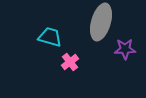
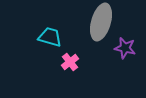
purple star: moved 1 px up; rotated 15 degrees clockwise
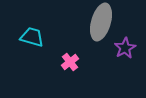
cyan trapezoid: moved 18 px left
purple star: rotated 30 degrees clockwise
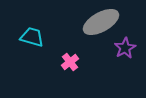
gray ellipse: rotated 45 degrees clockwise
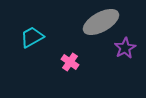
cyan trapezoid: rotated 45 degrees counterclockwise
pink cross: rotated 18 degrees counterclockwise
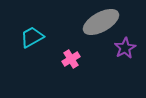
pink cross: moved 1 px right, 3 px up; rotated 24 degrees clockwise
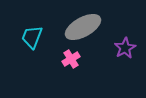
gray ellipse: moved 18 px left, 5 px down
cyan trapezoid: rotated 40 degrees counterclockwise
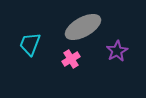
cyan trapezoid: moved 2 px left, 7 px down
purple star: moved 8 px left, 3 px down
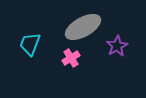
purple star: moved 5 px up
pink cross: moved 1 px up
